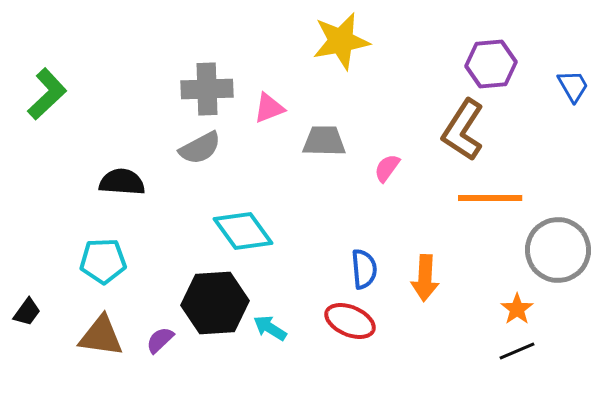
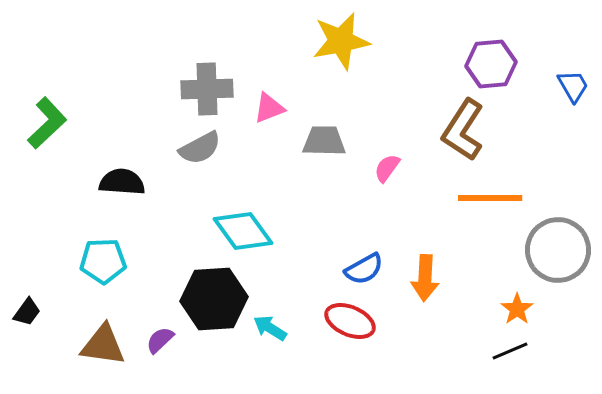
green L-shape: moved 29 px down
blue semicircle: rotated 66 degrees clockwise
black hexagon: moved 1 px left, 4 px up
brown triangle: moved 2 px right, 9 px down
black line: moved 7 px left
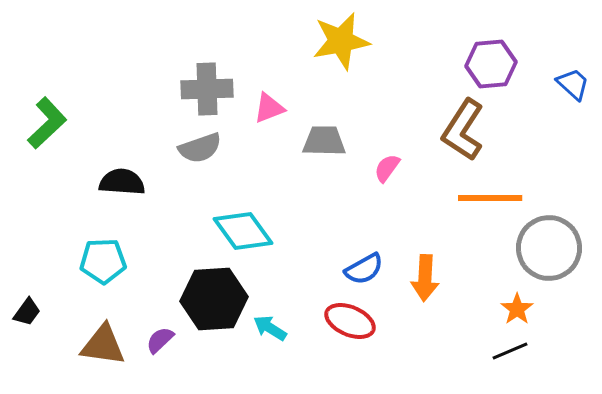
blue trapezoid: moved 2 px up; rotated 18 degrees counterclockwise
gray semicircle: rotated 9 degrees clockwise
gray circle: moved 9 px left, 2 px up
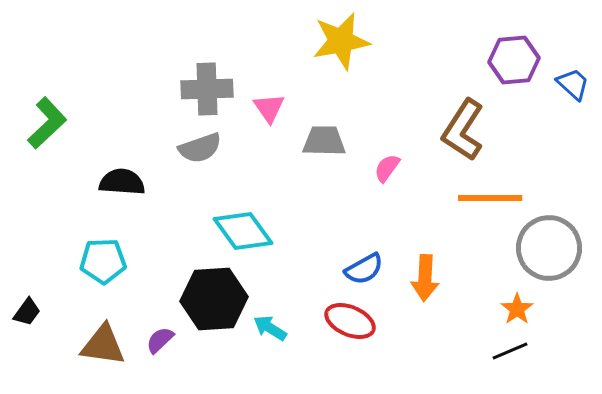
purple hexagon: moved 23 px right, 4 px up
pink triangle: rotated 44 degrees counterclockwise
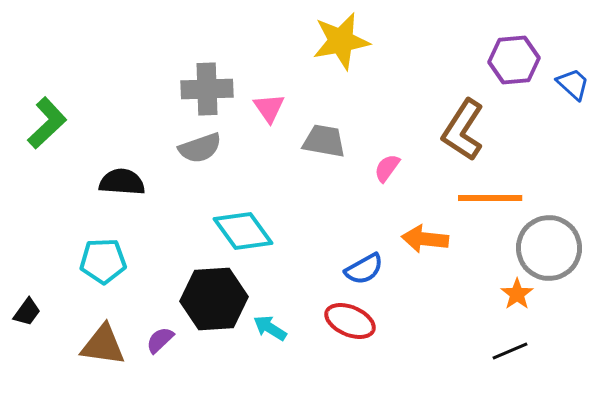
gray trapezoid: rotated 9 degrees clockwise
orange arrow: moved 39 px up; rotated 93 degrees clockwise
orange star: moved 15 px up
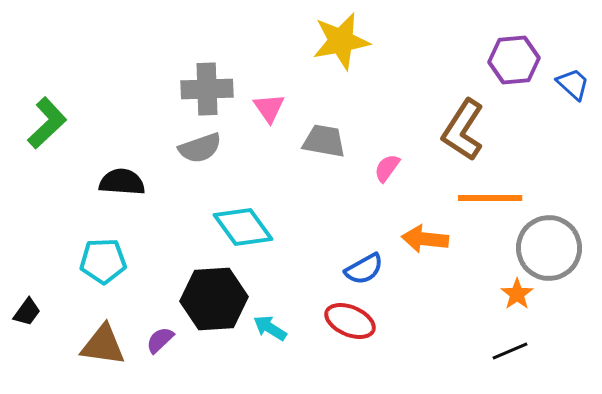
cyan diamond: moved 4 px up
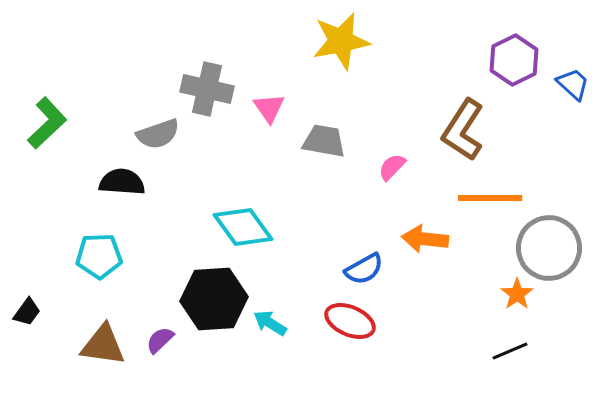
purple hexagon: rotated 21 degrees counterclockwise
gray cross: rotated 15 degrees clockwise
gray semicircle: moved 42 px left, 14 px up
pink semicircle: moved 5 px right, 1 px up; rotated 8 degrees clockwise
cyan pentagon: moved 4 px left, 5 px up
cyan arrow: moved 5 px up
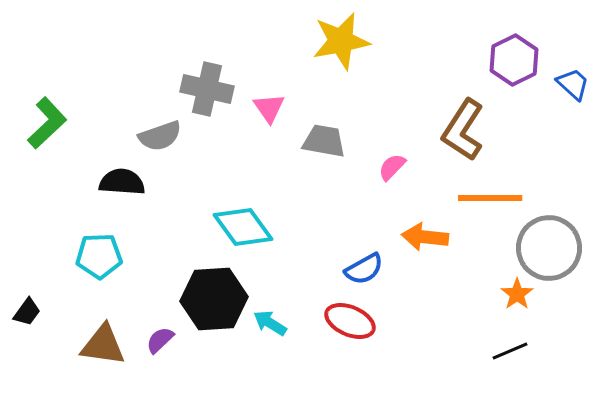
gray semicircle: moved 2 px right, 2 px down
orange arrow: moved 2 px up
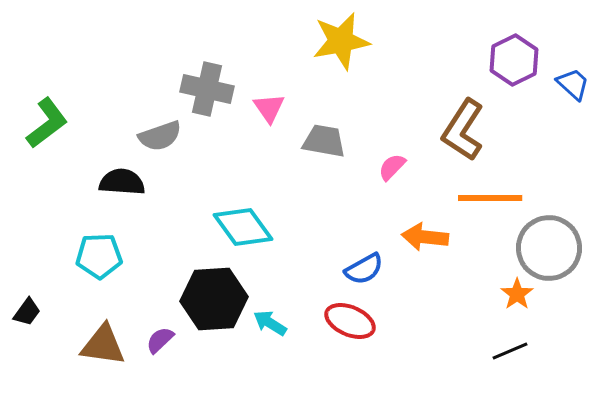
green L-shape: rotated 6 degrees clockwise
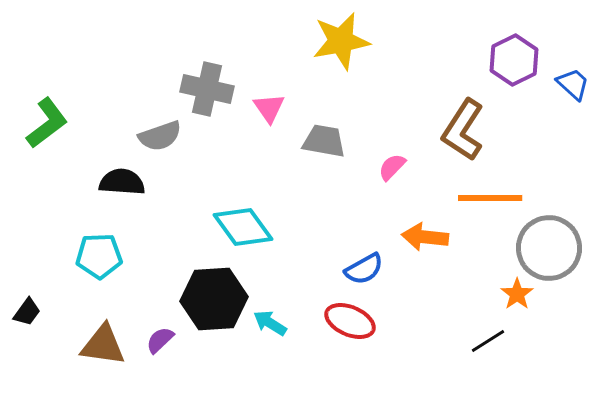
black line: moved 22 px left, 10 px up; rotated 9 degrees counterclockwise
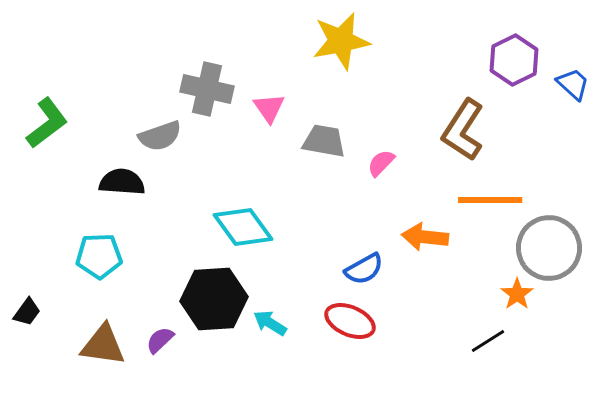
pink semicircle: moved 11 px left, 4 px up
orange line: moved 2 px down
